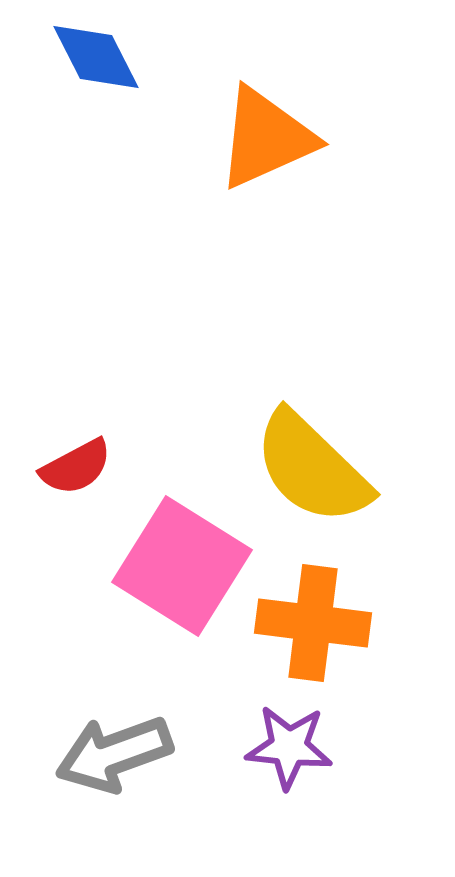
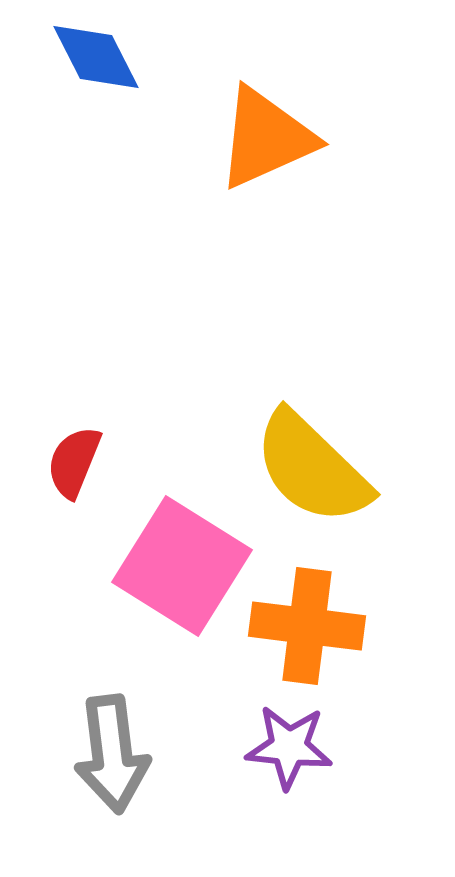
red semicircle: moved 2 px left, 5 px up; rotated 140 degrees clockwise
orange cross: moved 6 px left, 3 px down
gray arrow: moved 2 px left; rotated 77 degrees counterclockwise
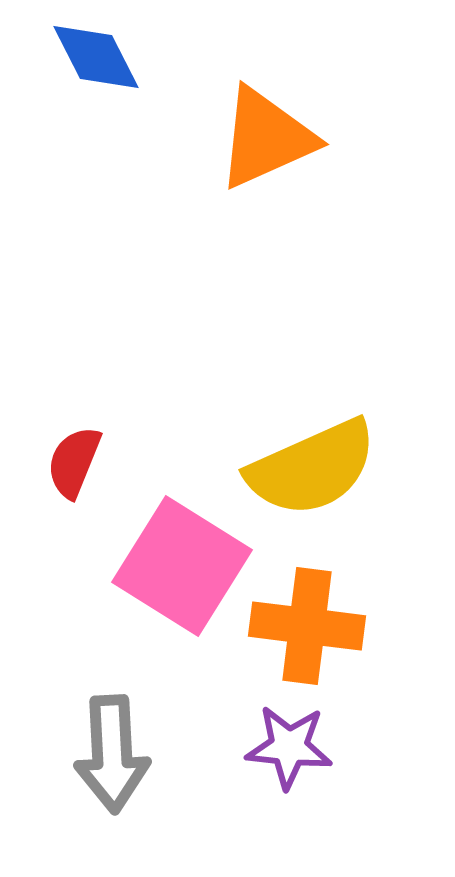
yellow semicircle: rotated 68 degrees counterclockwise
gray arrow: rotated 4 degrees clockwise
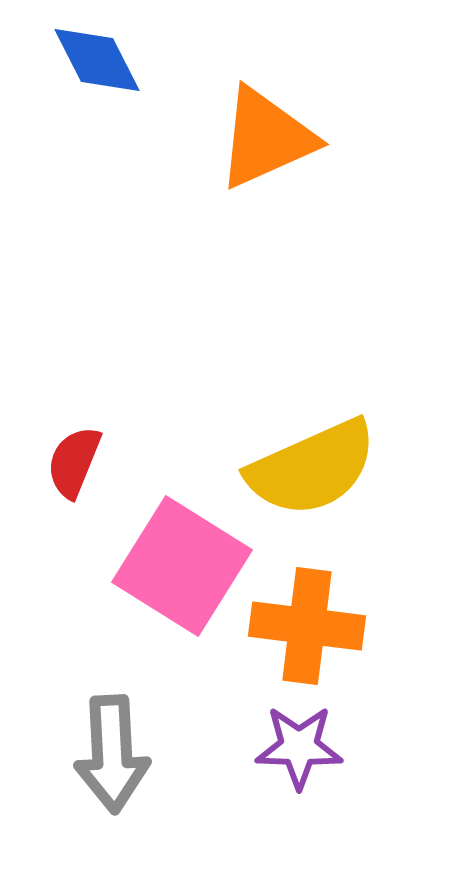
blue diamond: moved 1 px right, 3 px down
purple star: moved 10 px right; rotated 4 degrees counterclockwise
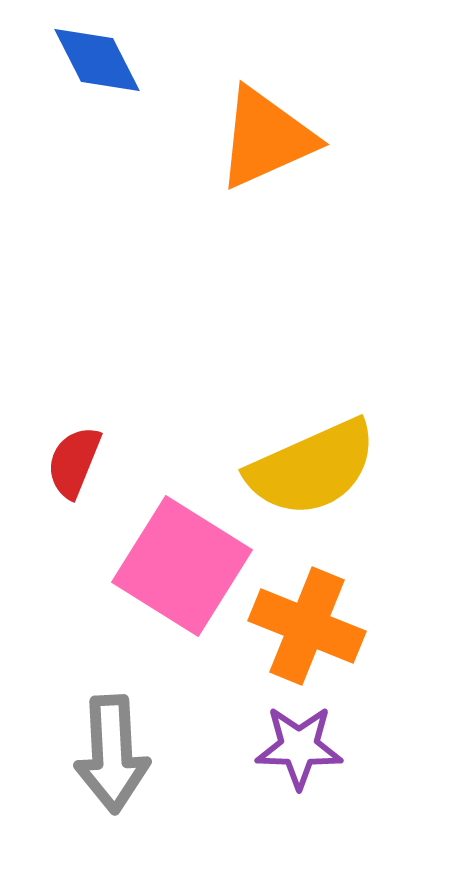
orange cross: rotated 15 degrees clockwise
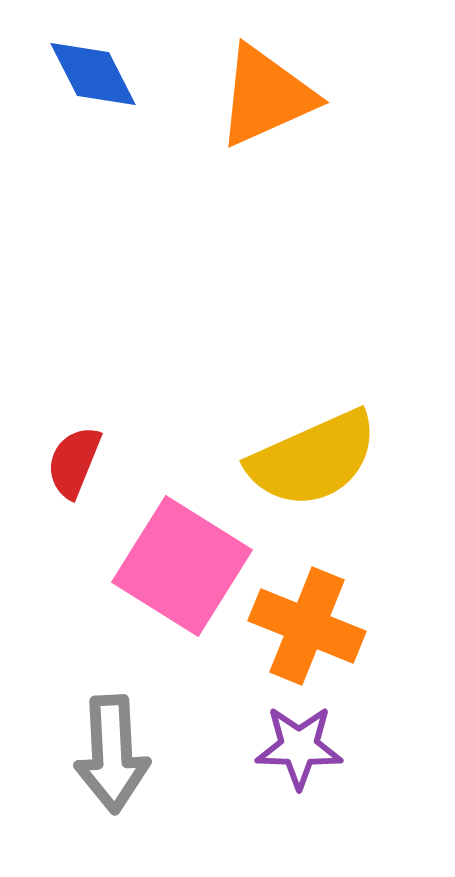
blue diamond: moved 4 px left, 14 px down
orange triangle: moved 42 px up
yellow semicircle: moved 1 px right, 9 px up
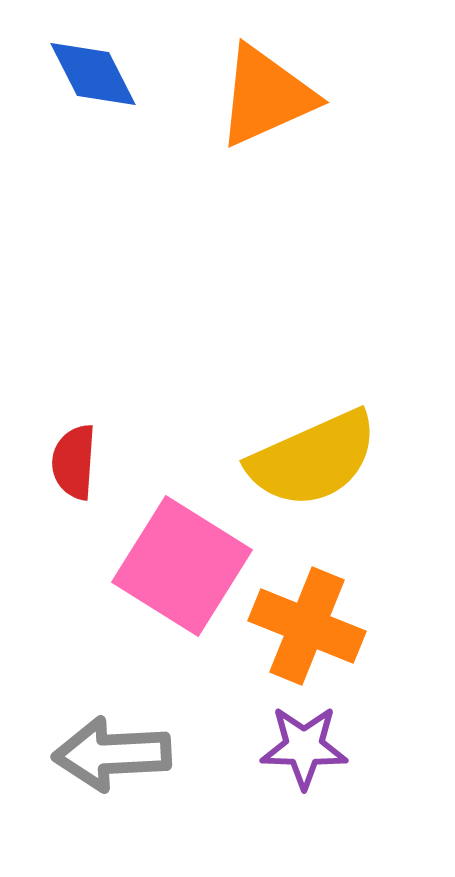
red semicircle: rotated 18 degrees counterclockwise
purple star: moved 5 px right
gray arrow: rotated 90 degrees clockwise
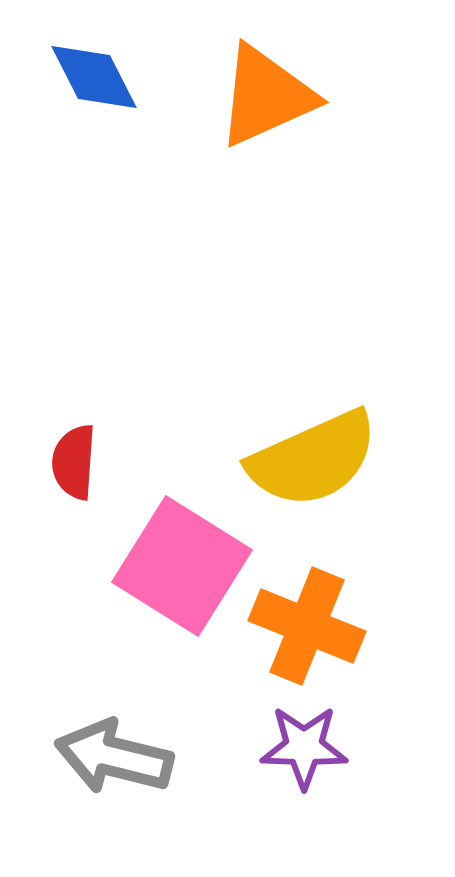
blue diamond: moved 1 px right, 3 px down
gray arrow: moved 2 px right, 3 px down; rotated 17 degrees clockwise
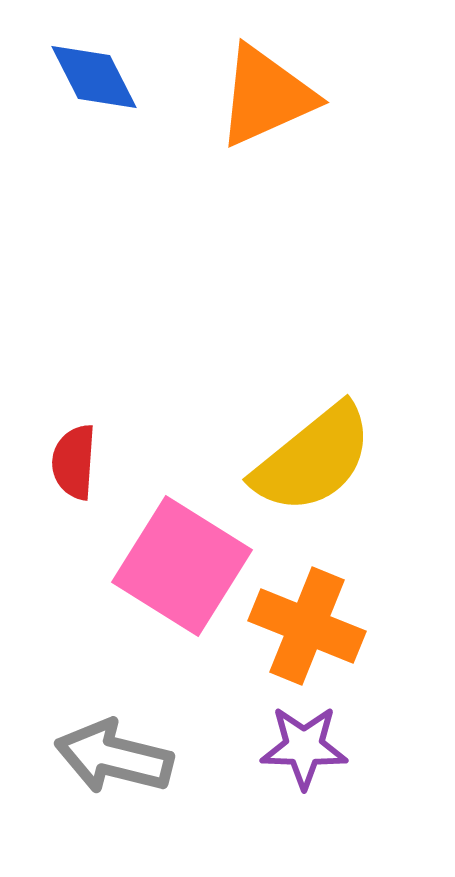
yellow semicircle: rotated 15 degrees counterclockwise
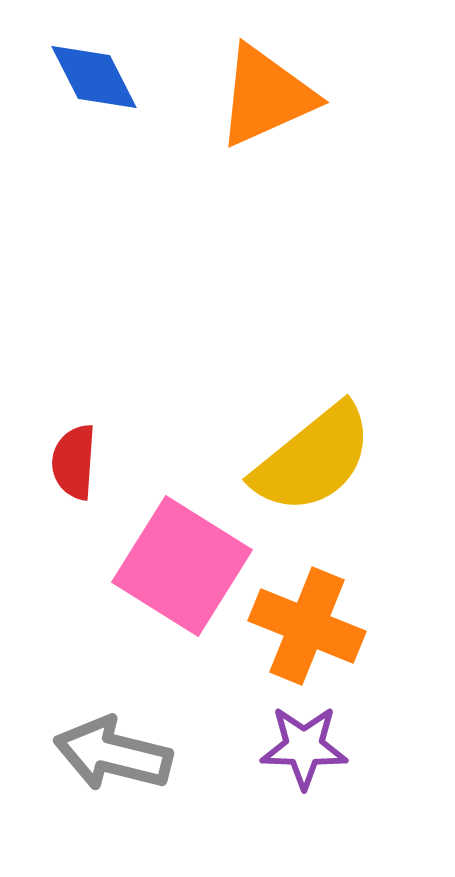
gray arrow: moved 1 px left, 3 px up
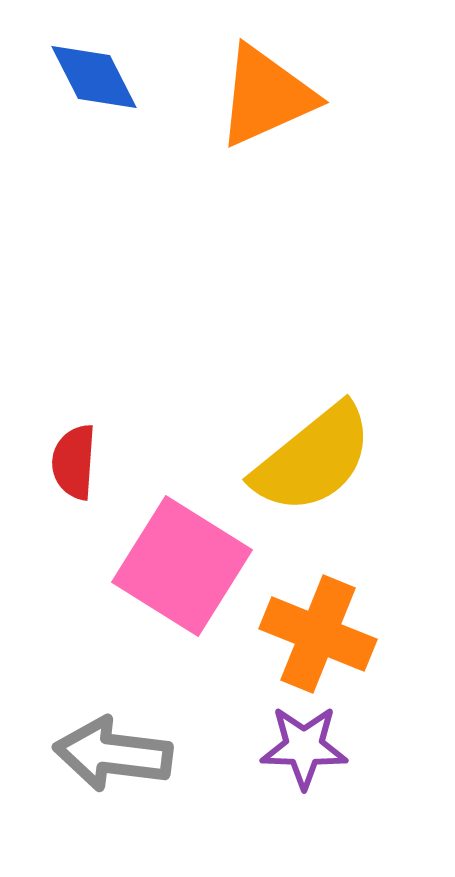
orange cross: moved 11 px right, 8 px down
gray arrow: rotated 7 degrees counterclockwise
